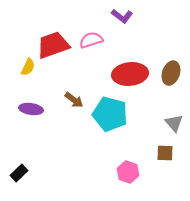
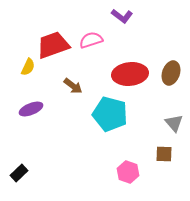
brown arrow: moved 1 px left, 14 px up
purple ellipse: rotated 30 degrees counterclockwise
brown square: moved 1 px left, 1 px down
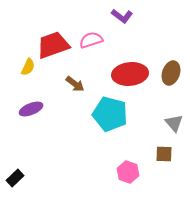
brown arrow: moved 2 px right, 2 px up
black rectangle: moved 4 px left, 5 px down
